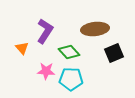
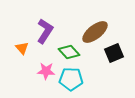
brown ellipse: moved 3 px down; rotated 32 degrees counterclockwise
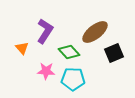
cyan pentagon: moved 2 px right
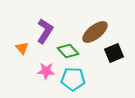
green diamond: moved 1 px left, 1 px up
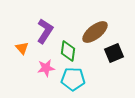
green diamond: rotated 50 degrees clockwise
pink star: moved 3 px up; rotated 12 degrees counterclockwise
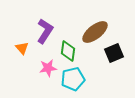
pink star: moved 2 px right
cyan pentagon: rotated 15 degrees counterclockwise
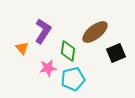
purple L-shape: moved 2 px left
black square: moved 2 px right
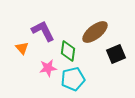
purple L-shape: rotated 60 degrees counterclockwise
black square: moved 1 px down
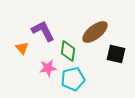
black square: rotated 36 degrees clockwise
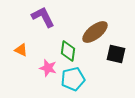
purple L-shape: moved 14 px up
orange triangle: moved 1 px left, 2 px down; rotated 24 degrees counterclockwise
pink star: rotated 24 degrees clockwise
